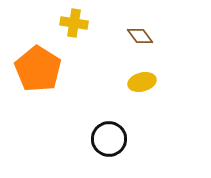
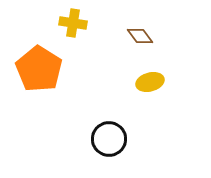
yellow cross: moved 1 px left
orange pentagon: moved 1 px right
yellow ellipse: moved 8 px right
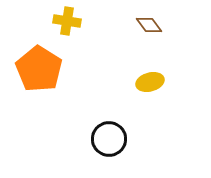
yellow cross: moved 6 px left, 2 px up
brown diamond: moved 9 px right, 11 px up
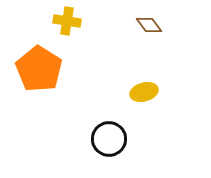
yellow ellipse: moved 6 px left, 10 px down
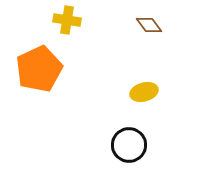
yellow cross: moved 1 px up
orange pentagon: rotated 15 degrees clockwise
black circle: moved 20 px right, 6 px down
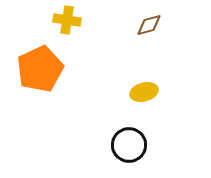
brown diamond: rotated 68 degrees counterclockwise
orange pentagon: moved 1 px right
